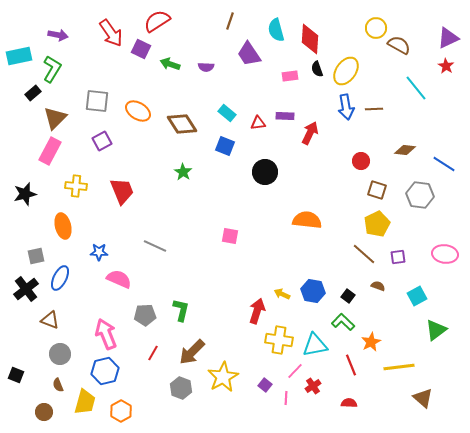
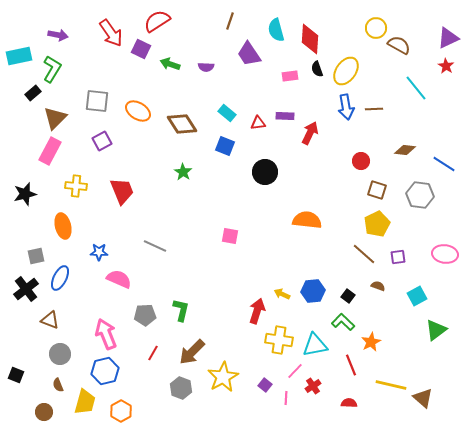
blue hexagon at (313, 291): rotated 15 degrees counterclockwise
yellow line at (399, 367): moved 8 px left, 18 px down; rotated 20 degrees clockwise
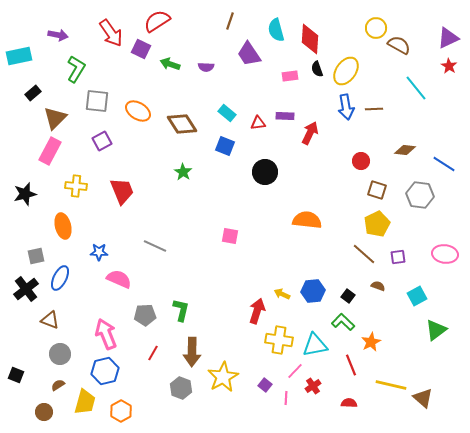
red star at (446, 66): moved 3 px right
green L-shape at (52, 69): moved 24 px right
brown arrow at (192, 352): rotated 44 degrees counterclockwise
brown semicircle at (58, 385): rotated 80 degrees clockwise
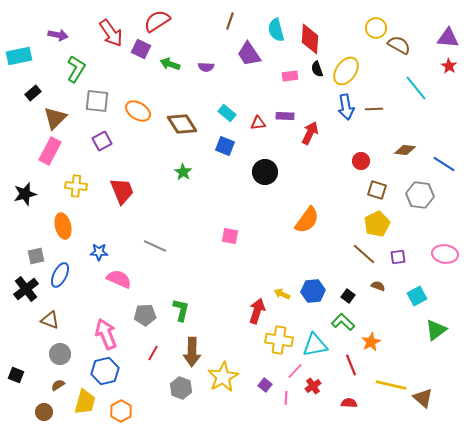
purple triangle at (448, 38): rotated 30 degrees clockwise
orange semicircle at (307, 220): rotated 120 degrees clockwise
blue ellipse at (60, 278): moved 3 px up
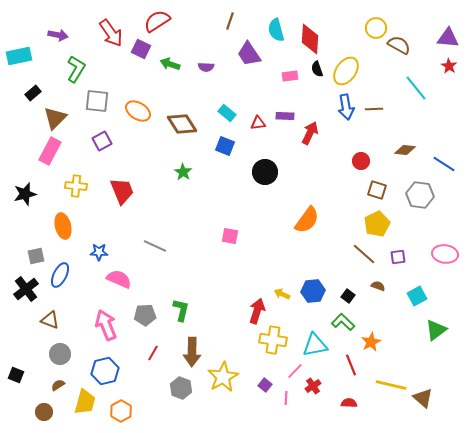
pink arrow at (106, 334): moved 9 px up
yellow cross at (279, 340): moved 6 px left
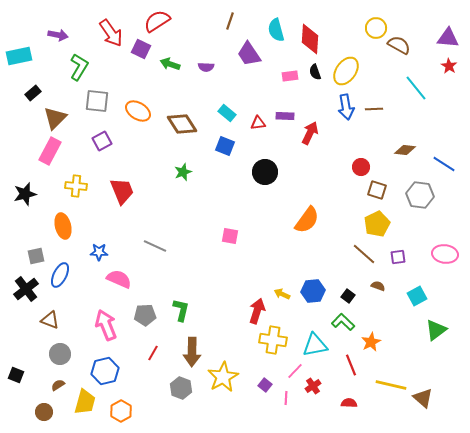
green L-shape at (76, 69): moved 3 px right, 2 px up
black semicircle at (317, 69): moved 2 px left, 3 px down
red circle at (361, 161): moved 6 px down
green star at (183, 172): rotated 18 degrees clockwise
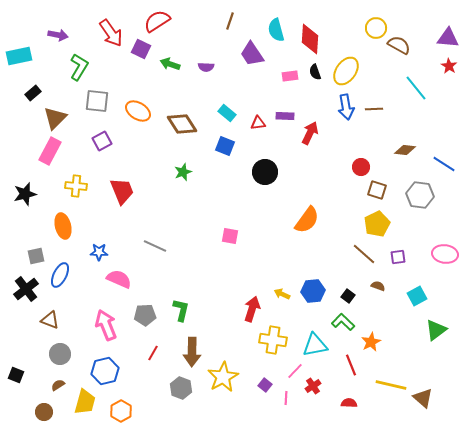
purple trapezoid at (249, 54): moved 3 px right
red arrow at (257, 311): moved 5 px left, 2 px up
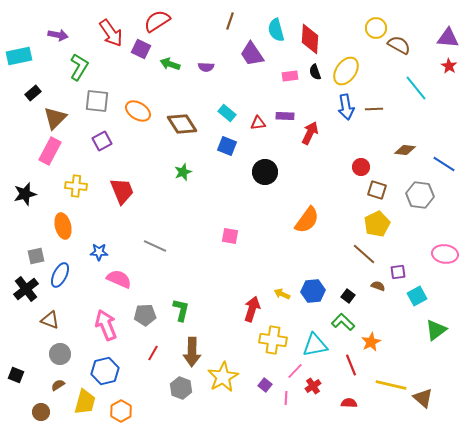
blue square at (225, 146): moved 2 px right
purple square at (398, 257): moved 15 px down
brown circle at (44, 412): moved 3 px left
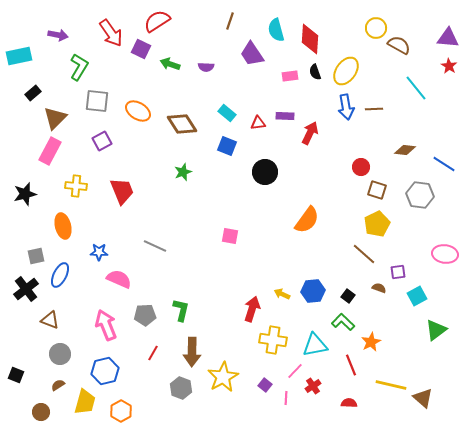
brown semicircle at (378, 286): moved 1 px right, 2 px down
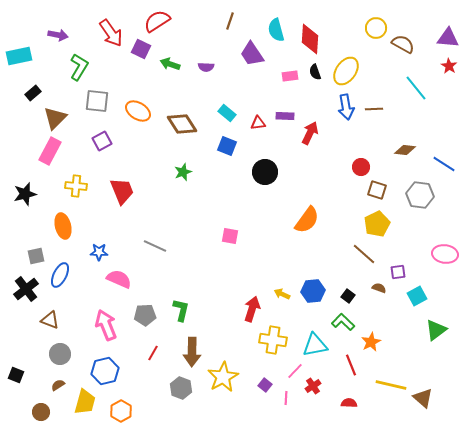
brown semicircle at (399, 45): moved 4 px right, 1 px up
